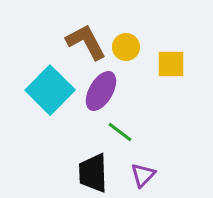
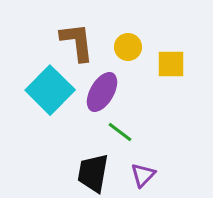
brown L-shape: moved 9 px left; rotated 21 degrees clockwise
yellow circle: moved 2 px right
purple ellipse: moved 1 px right, 1 px down
black trapezoid: rotated 12 degrees clockwise
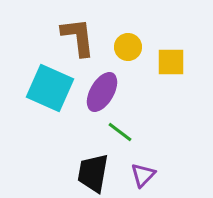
brown L-shape: moved 1 px right, 5 px up
yellow square: moved 2 px up
cyan square: moved 2 px up; rotated 21 degrees counterclockwise
